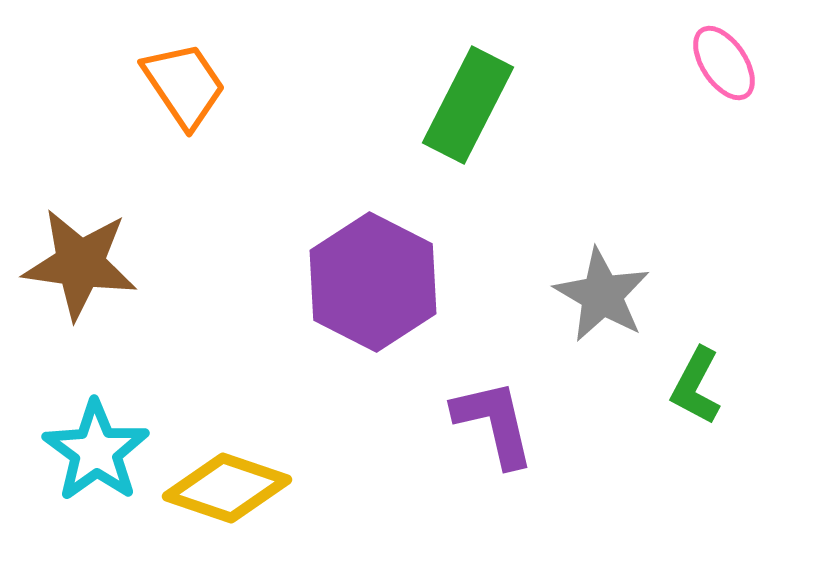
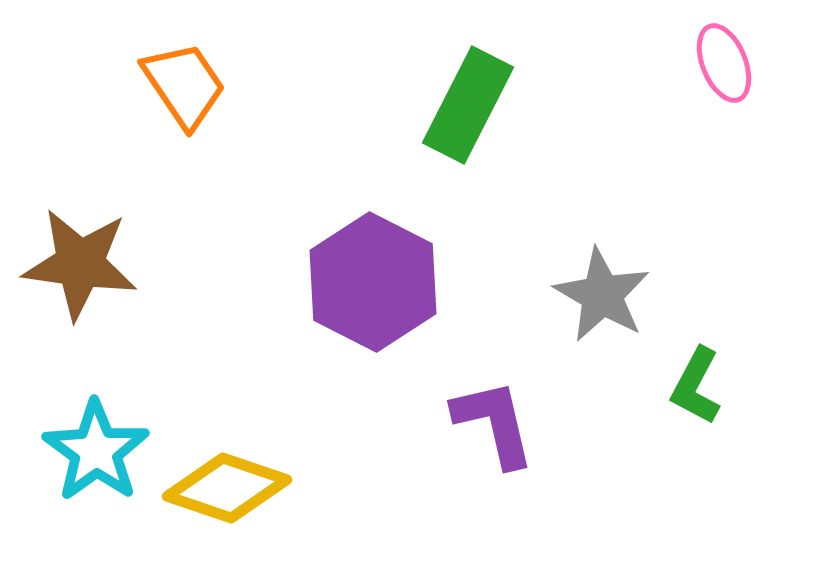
pink ellipse: rotated 12 degrees clockwise
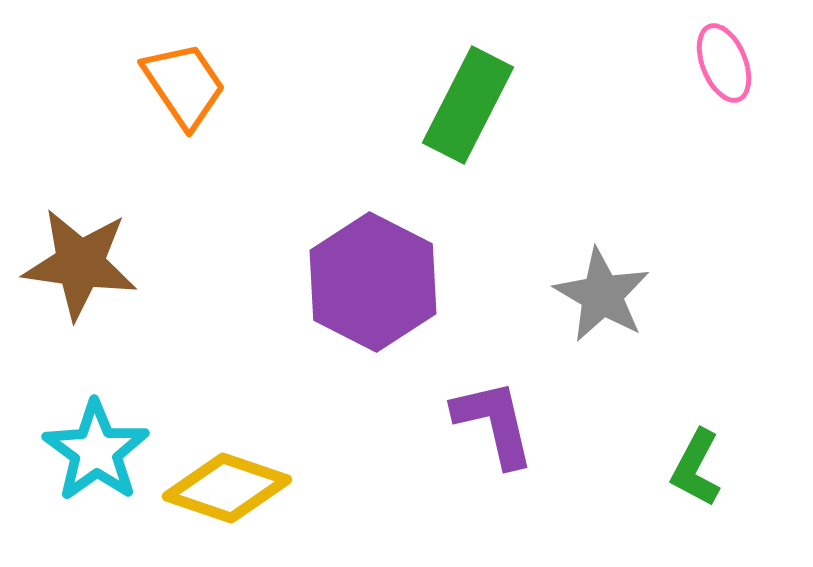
green L-shape: moved 82 px down
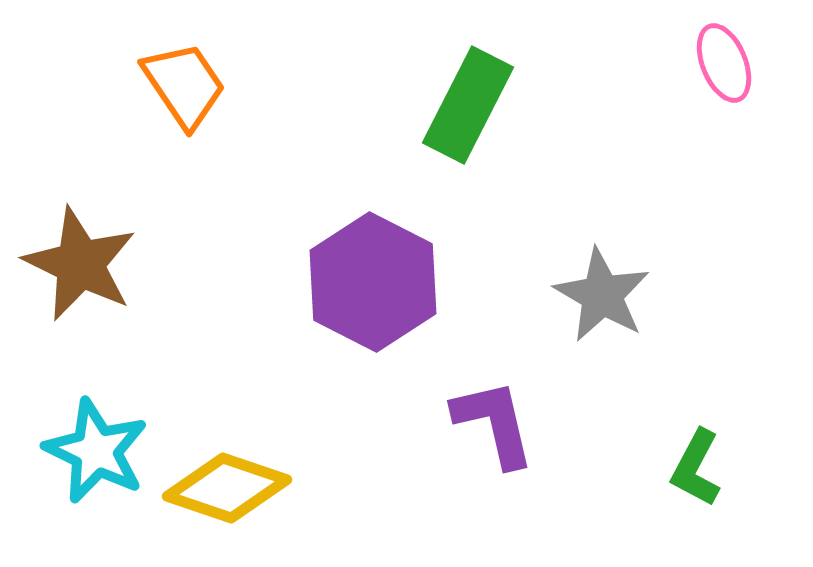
brown star: rotated 18 degrees clockwise
cyan star: rotated 10 degrees counterclockwise
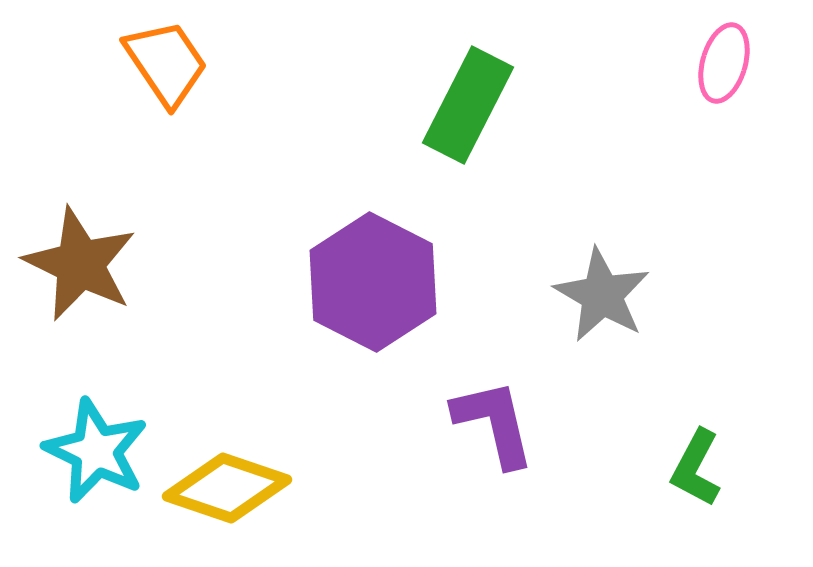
pink ellipse: rotated 38 degrees clockwise
orange trapezoid: moved 18 px left, 22 px up
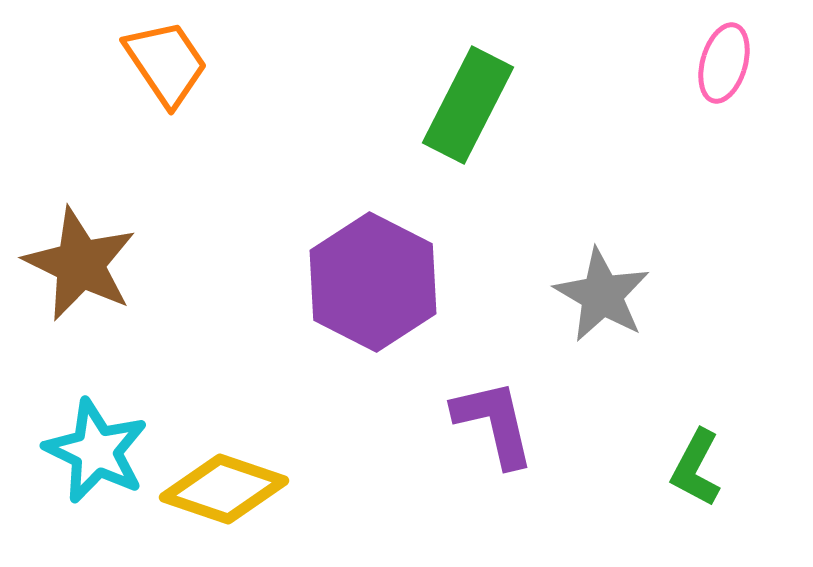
yellow diamond: moved 3 px left, 1 px down
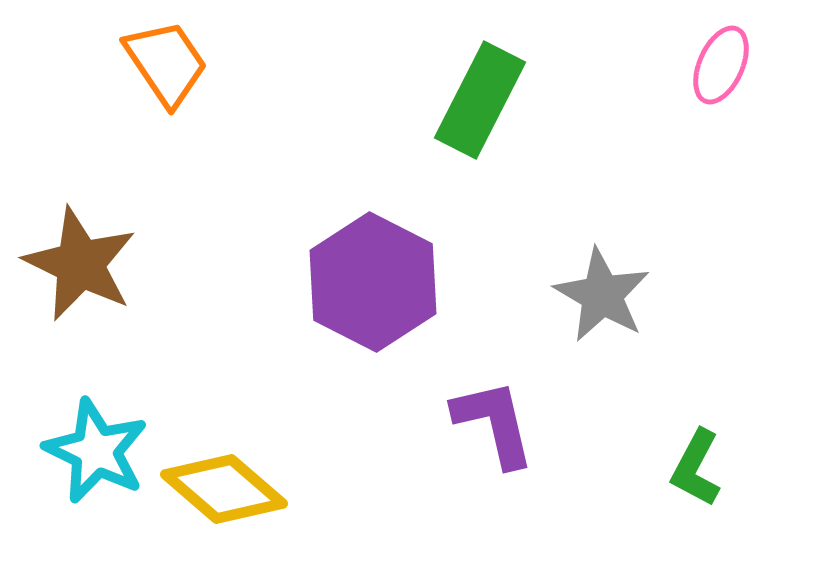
pink ellipse: moved 3 px left, 2 px down; rotated 8 degrees clockwise
green rectangle: moved 12 px right, 5 px up
yellow diamond: rotated 22 degrees clockwise
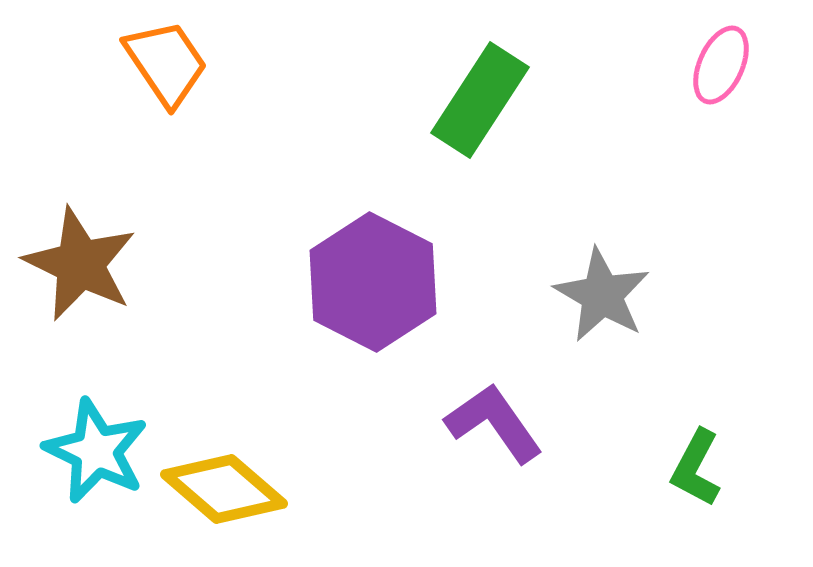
green rectangle: rotated 6 degrees clockwise
purple L-shape: rotated 22 degrees counterclockwise
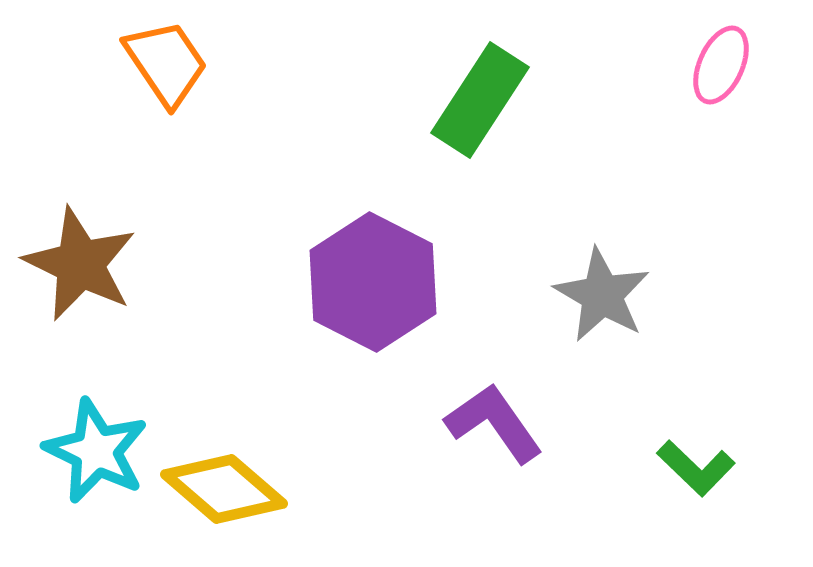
green L-shape: rotated 74 degrees counterclockwise
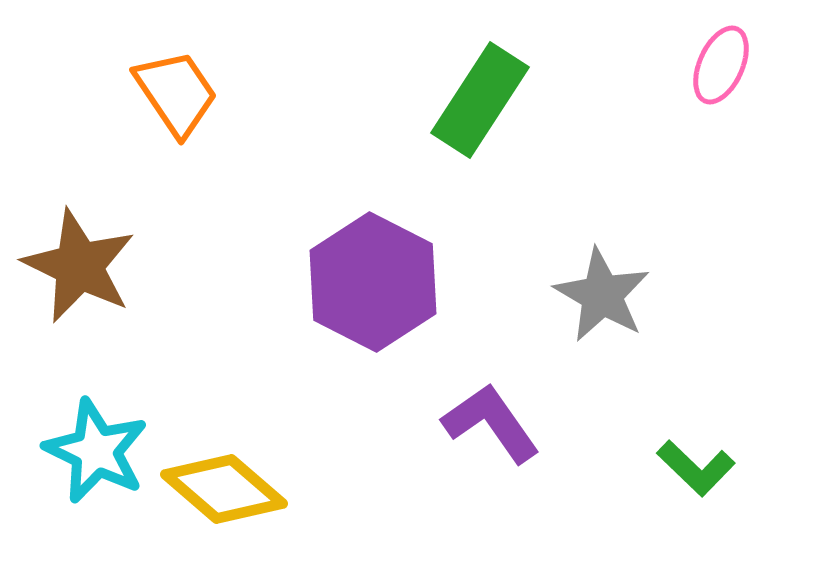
orange trapezoid: moved 10 px right, 30 px down
brown star: moved 1 px left, 2 px down
purple L-shape: moved 3 px left
